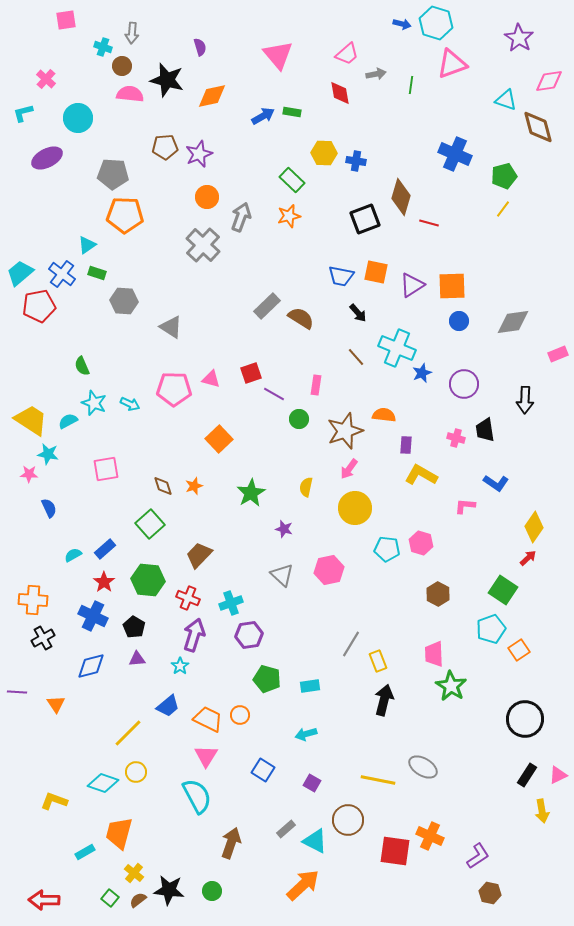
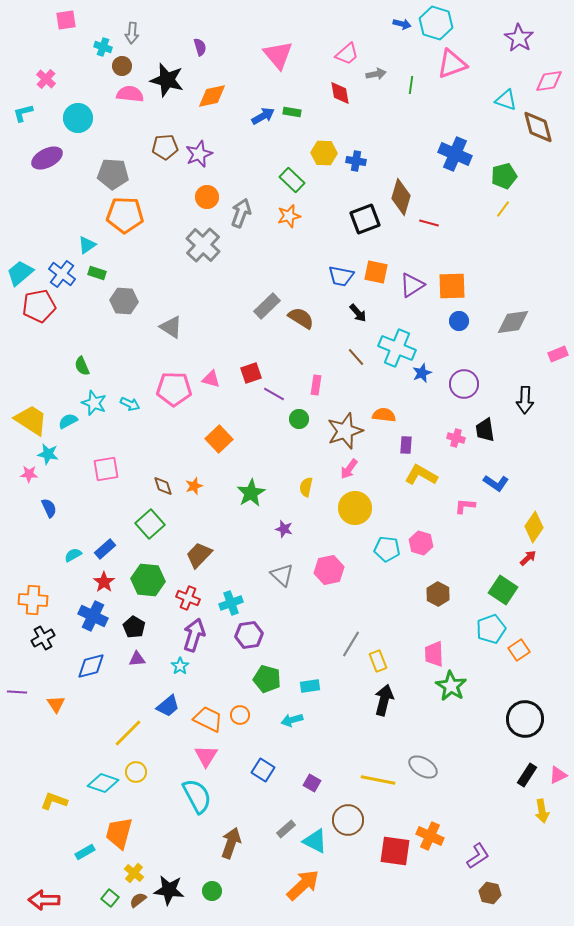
gray arrow at (241, 217): moved 4 px up
cyan arrow at (306, 734): moved 14 px left, 14 px up
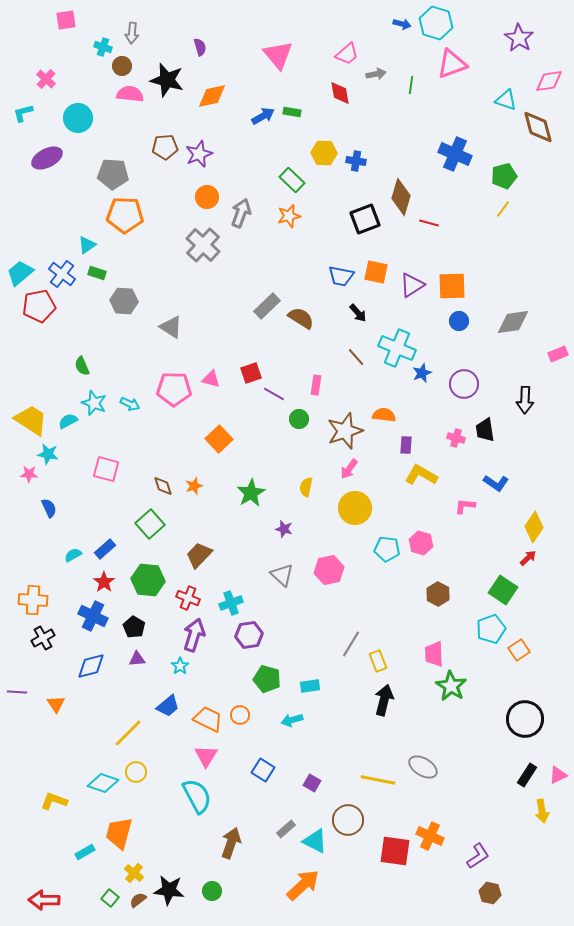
pink square at (106, 469): rotated 24 degrees clockwise
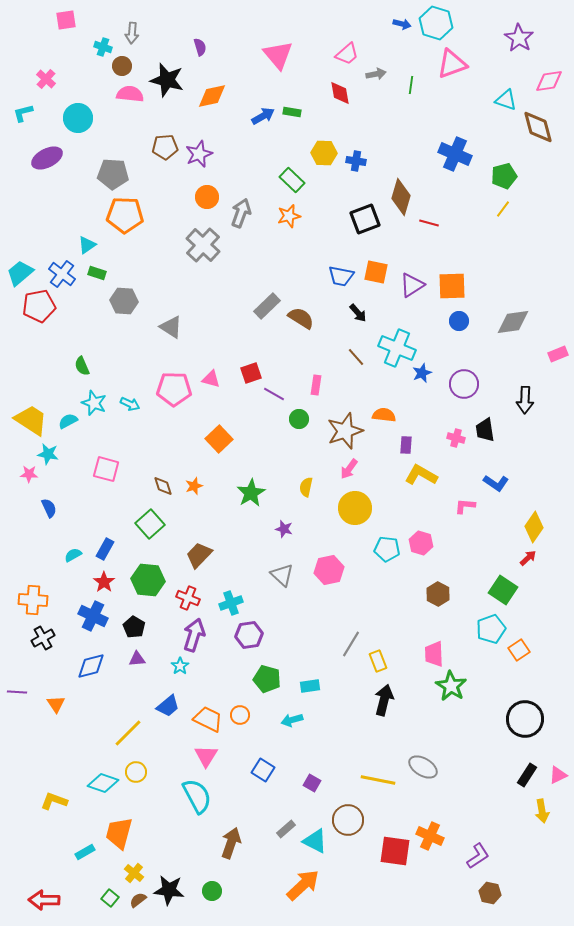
blue rectangle at (105, 549): rotated 20 degrees counterclockwise
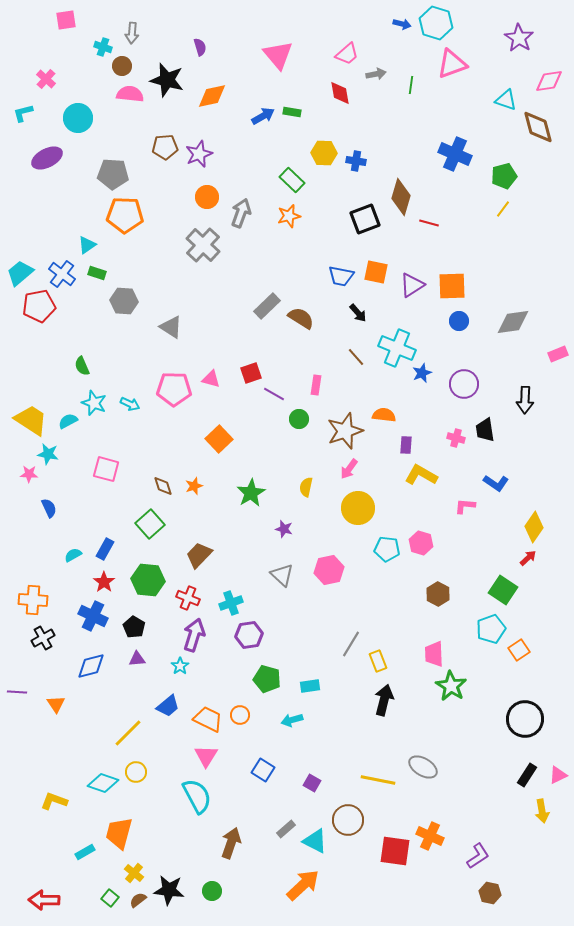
yellow circle at (355, 508): moved 3 px right
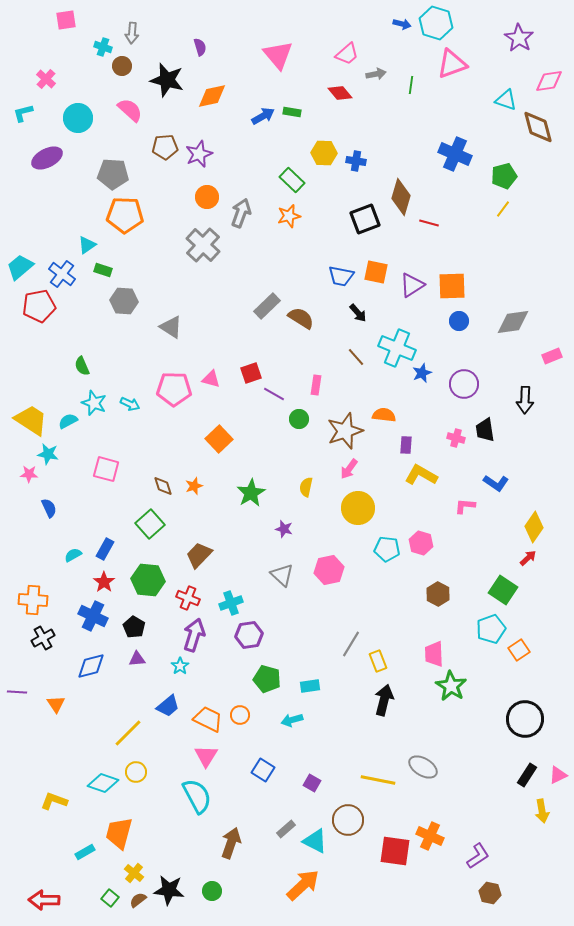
red diamond at (340, 93): rotated 30 degrees counterclockwise
pink semicircle at (130, 94): moved 16 px down; rotated 36 degrees clockwise
cyan trapezoid at (20, 273): moved 6 px up
green rectangle at (97, 273): moved 6 px right, 3 px up
pink rectangle at (558, 354): moved 6 px left, 2 px down
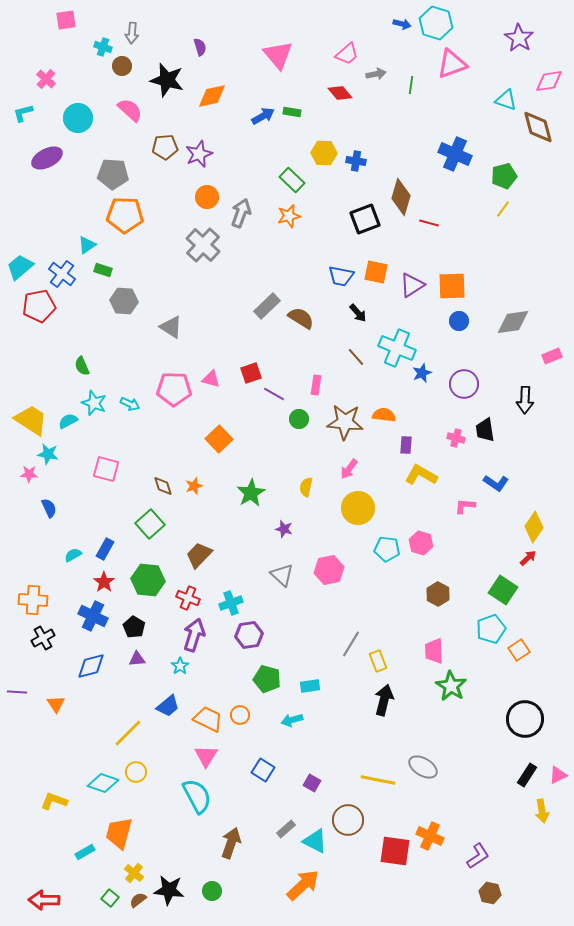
brown star at (345, 431): moved 9 px up; rotated 24 degrees clockwise
pink trapezoid at (434, 654): moved 3 px up
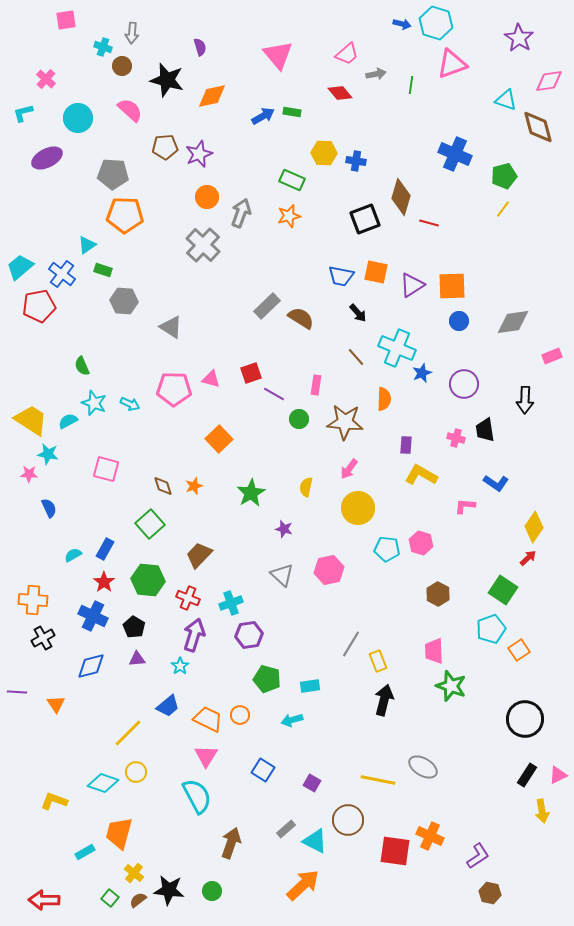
green rectangle at (292, 180): rotated 20 degrees counterclockwise
orange semicircle at (384, 415): moved 16 px up; rotated 85 degrees clockwise
green star at (451, 686): rotated 12 degrees counterclockwise
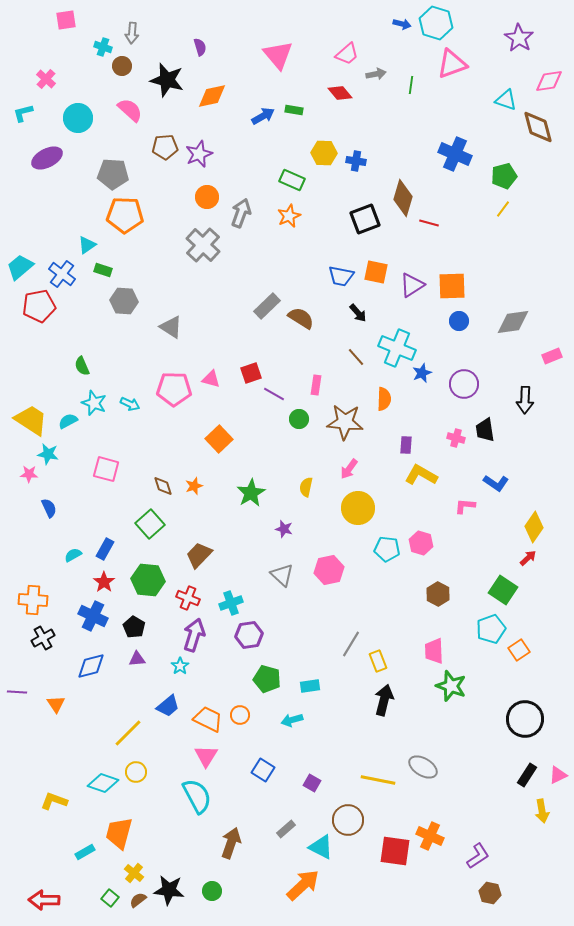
green rectangle at (292, 112): moved 2 px right, 2 px up
brown diamond at (401, 197): moved 2 px right, 1 px down
orange star at (289, 216): rotated 10 degrees counterclockwise
cyan triangle at (315, 841): moved 6 px right, 6 px down
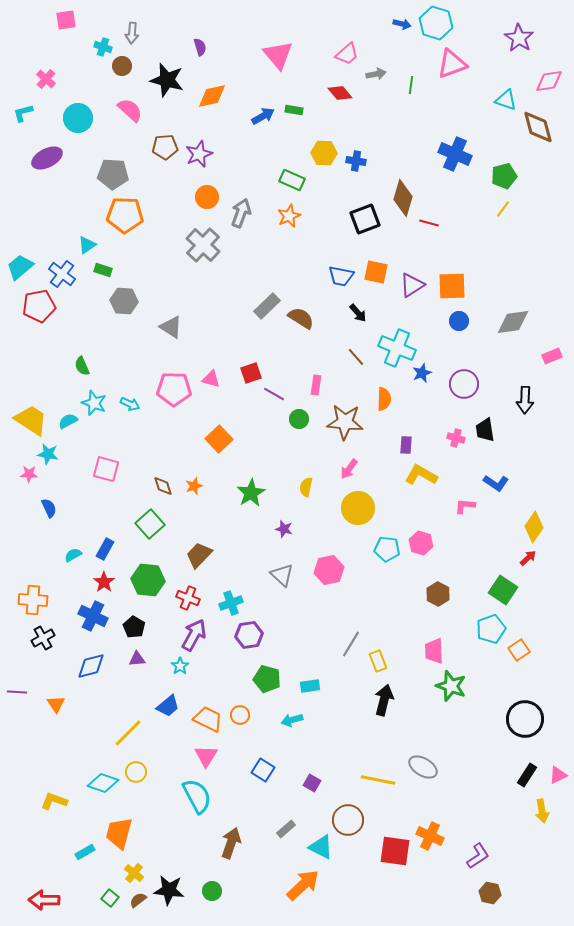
purple arrow at (194, 635): rotated 12 degrees clockwise
